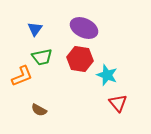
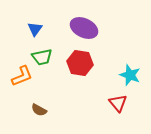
red hexagon: moved 4 px down
cyan star: moved 23 px right
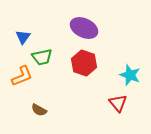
blue triangle: moved 12 px left, 8 px down
red hexagon: moved 4 px right; rotated 10 degrees clockwise
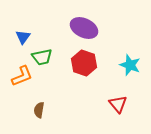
cyan star: moved 10 px up
red triangle: moved 1 px down
brown semicircle: rotated 70 degrees clockwise
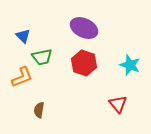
blue triangle: moved 1 px up; rotated 21 degrees counterclockwise
orange L-shape: moved 1 px down
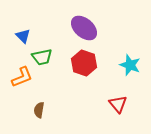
purple ellipse: rotated 16 degrees clockwise
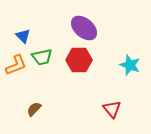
red hexagon: moved 5 px left, 3 px up; rotated 20 degrees counterclockwise
orange L-shape: moved 6 px left, 12 px up
red triangle: moved 6 px left, 5 px down
brown semicircle: moved 5 px left, 1 px up; rotated 35 degrees clockwise
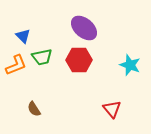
brown semicircle: rotated 77 degrees counterclockwise
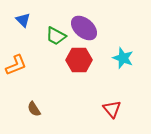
blue triangle: moved 16 px up
green trapezoid: moved 14 px right, 21 px up; rotated 40 degrees clockwise
cyan star: moved 7 px left, 7 px up
